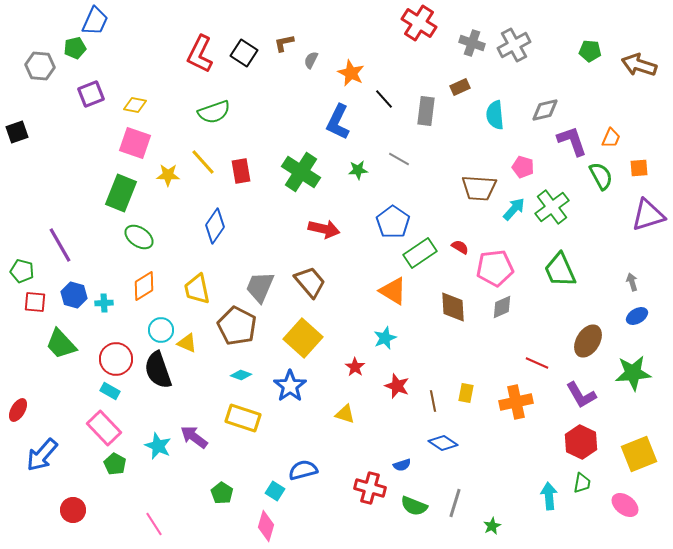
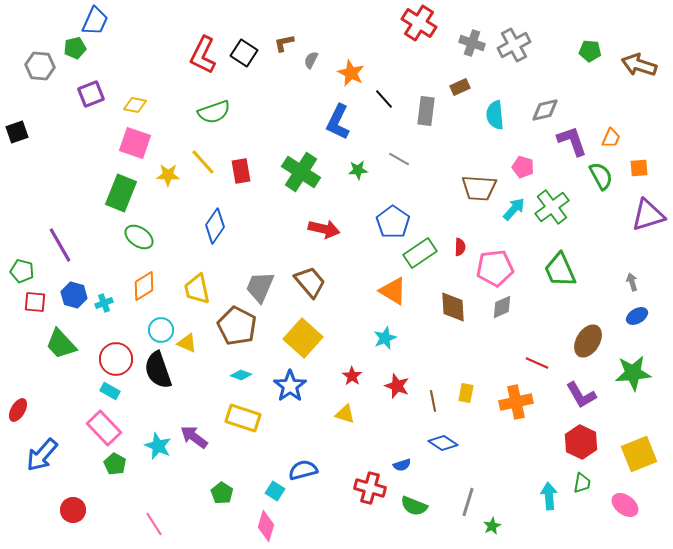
red L-shape at (200, 54): moved 3 px right, 1 px down
red semicircle at (460, 247): rotated 60 degrees clockwise
cyan cross at (104, 303): rotated 18 degrees counterclockwise
red star at (355, 367): moved 3 px left, 9 px down
gray line at (455, 503): moved 13 px right, 1 px up
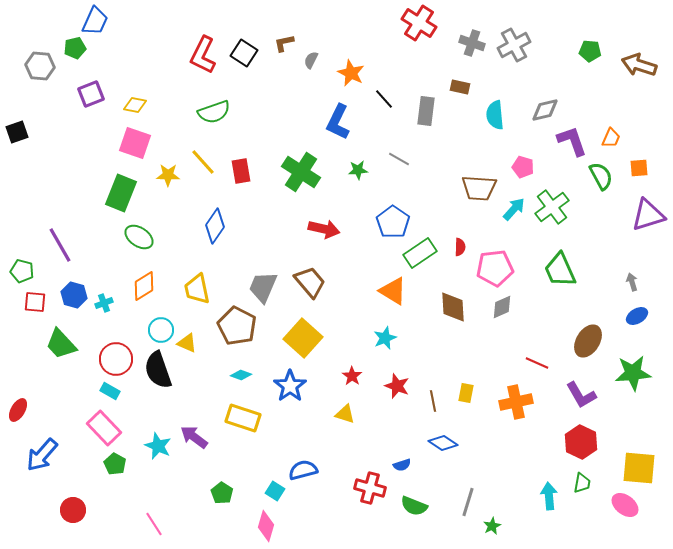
brown rectangle at (460, 87): rotated 36 degrees clockwise
gray trapezoid at (260, 287): moved 3 px right
yellow square at (639, 454): moved 14 px down; rotated 27 degrees clockwise
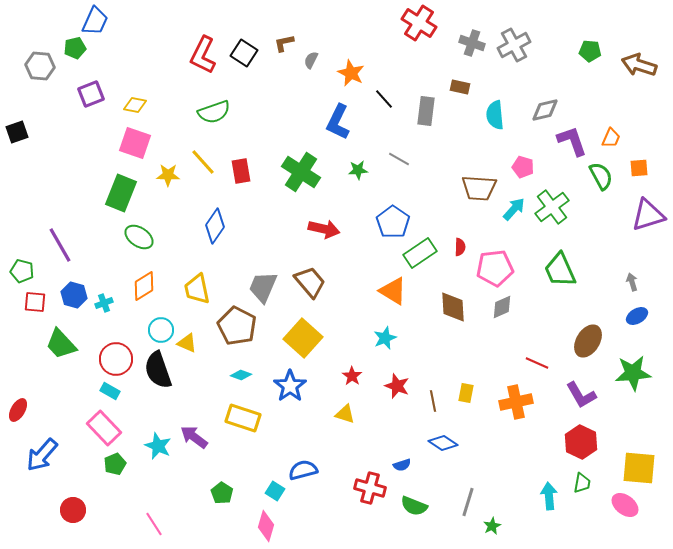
green pentagon at (115, 464): rotated 20 degrees clockwise
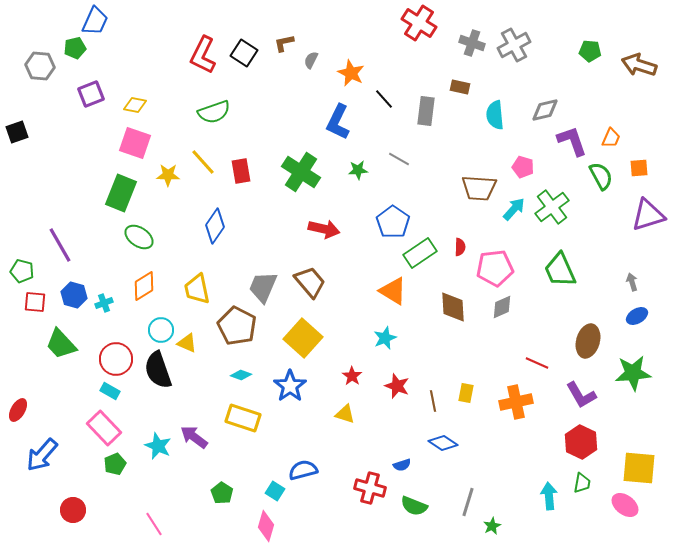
brown ellipse at (588, 341): rotated 16 degrees counterclockwise
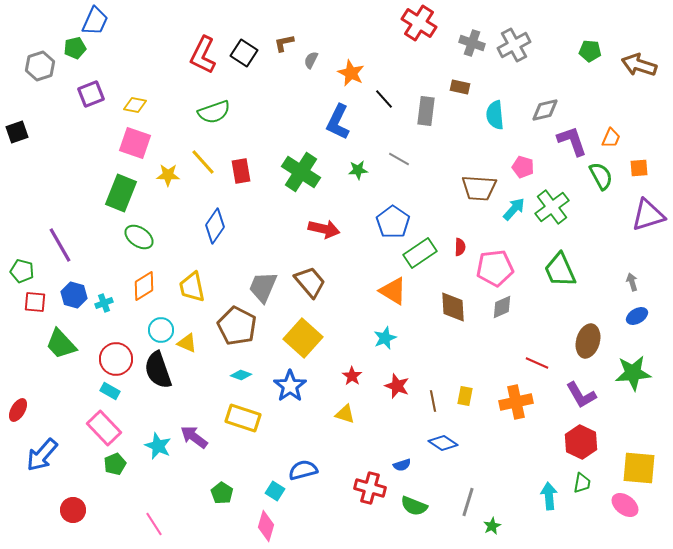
gray hexagon at (40, 66): rotated 24 degrees counterclockwise
yellow trapezoid at (197, 289): moved 5 px left, 2 px up
yellow rectangle at (466, 393): moved 1 px left, 3 px down
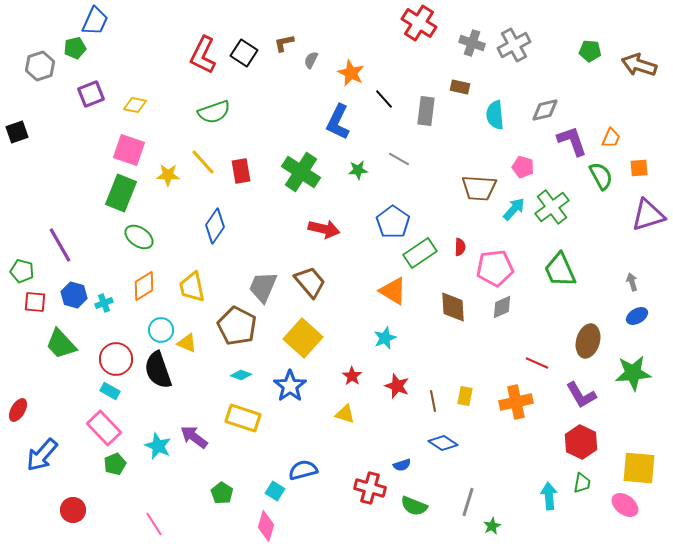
pink square at (135, 143): moved 6 px left, 7 px down
